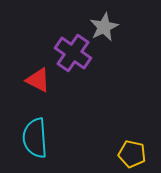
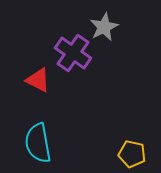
cyan semicircle: moved 3 px right, 5 px down; rotated 6 degrees counterclockwise
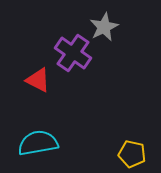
cyan semicircle: rotated 90 degrees clockwise
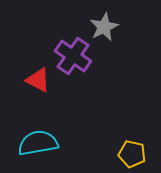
purple cross: moved 3 px down
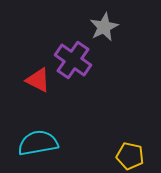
purple cross: moved 4 px down
yellow pentagon: moved 2 px left, 2 px down
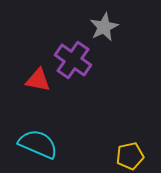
red triangle: rotated 16 degrees counterclockwise
cyan semicircle: moved 1 px down; rotated 33 degrees clockwise
yellow pentagon: rotated 24 degrees counterclockwise
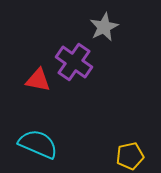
purple cross: moved 1 px right, 2 px down
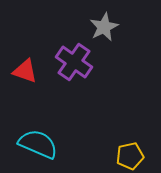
red triangle: moved 13 px left, 9 px up; rotated 8 degrees clockwise
